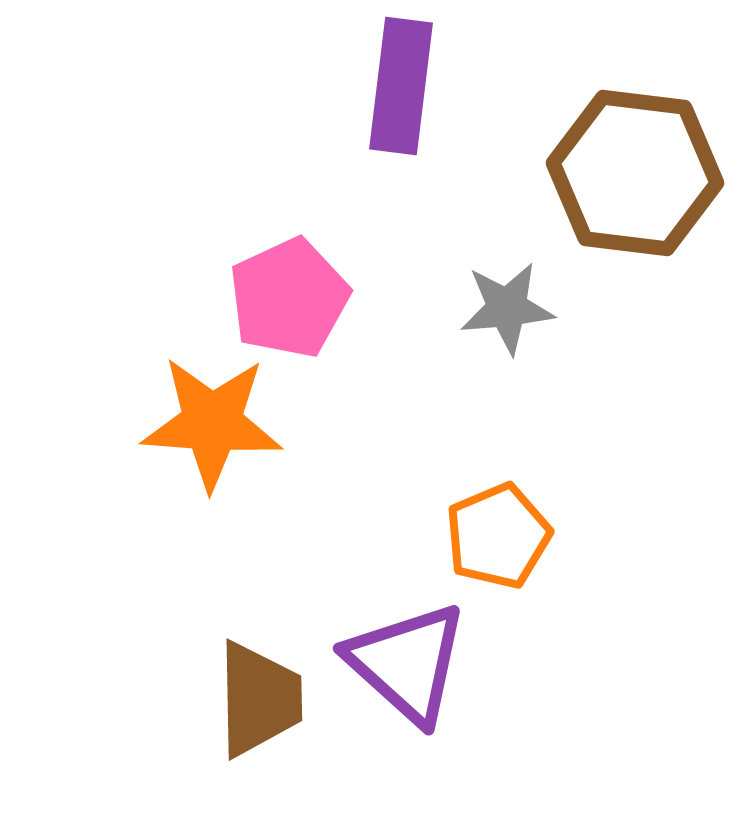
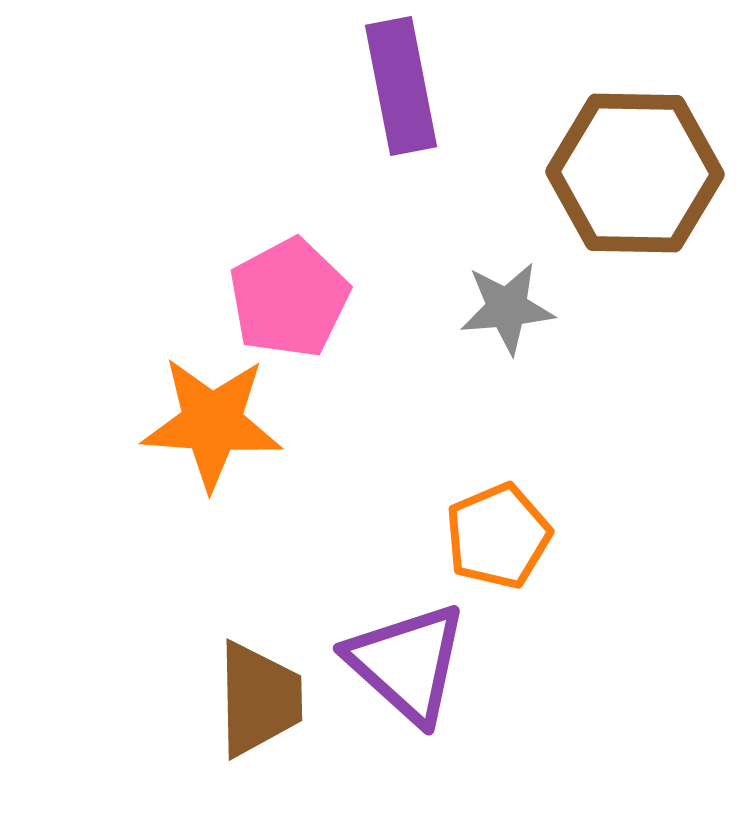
purple rectangle: rotated 18 degrees counterclockwise
brown hexagon: rotated 6 degrees counterclockwise
pink pentagon: rotated 3 degrees counterclockwise
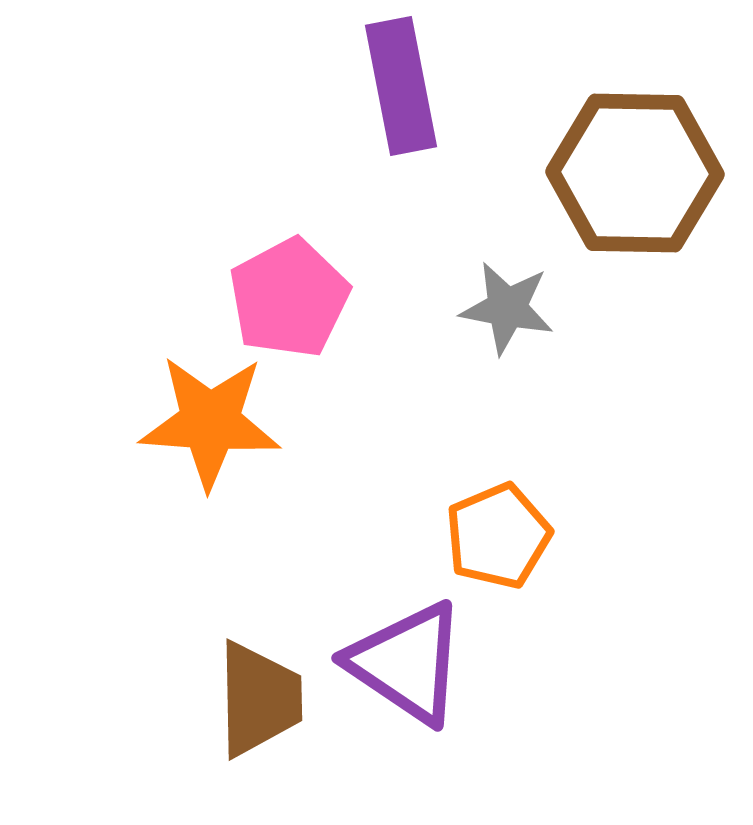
gray star: rotated 16 degrees clockwise
orange star: moved 2 px left, 1 px up
purple triangle: rotated 8 degrees counterclockwise
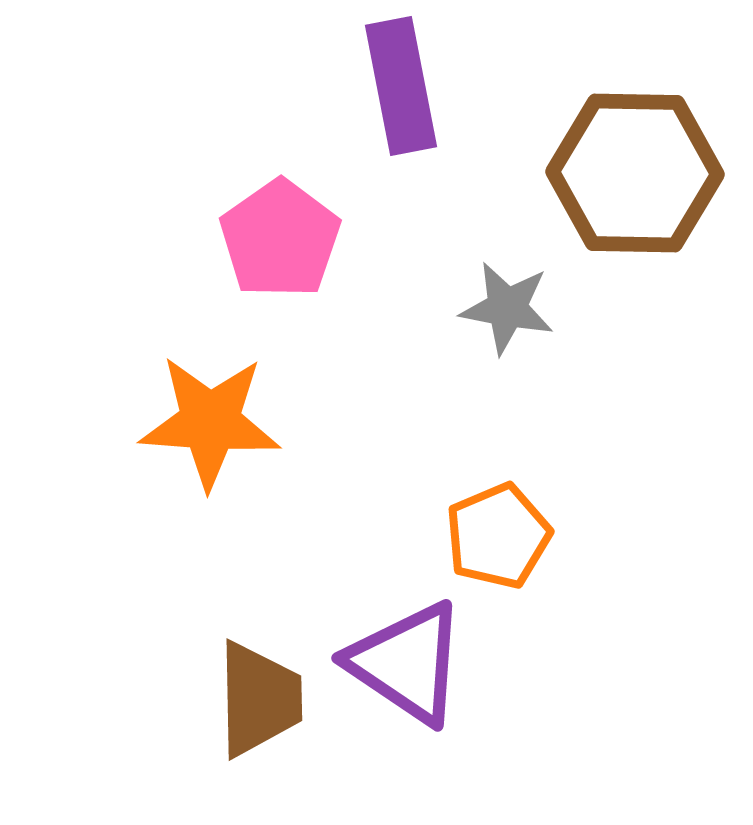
pink pentagon: moved 9 px left, 59 px up; rotated 7 degrees counterclockwise
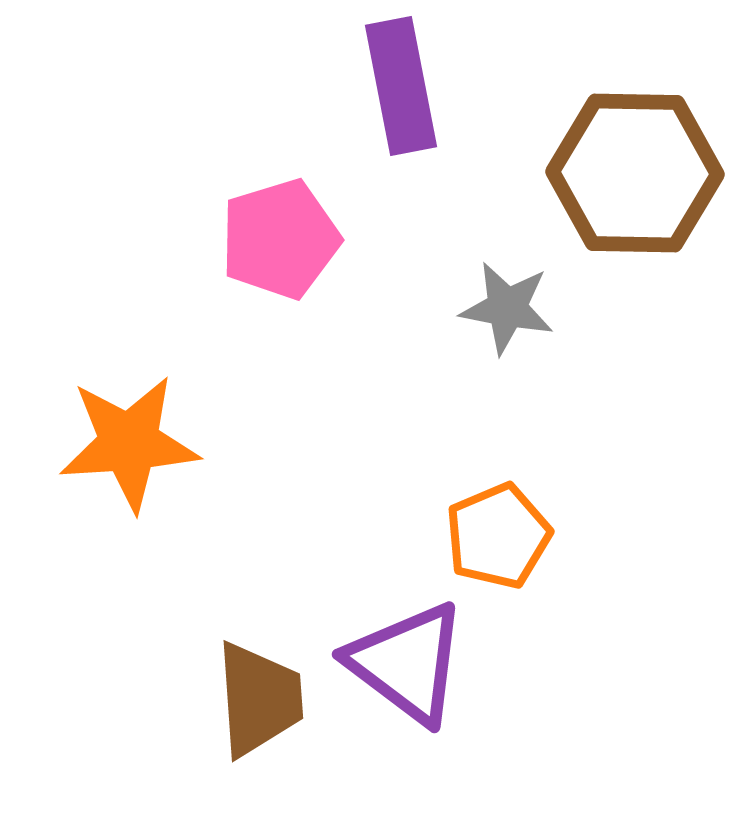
pink pentagon: rotated 18 degrees clockwise
orange star: moved 81 px left, 21 px down; rotated 8 degrees counterclockwise
purple triangle: rotated 3 degrees clockwise
brown trapezoid: rotated 3 degrees counterclockwise
